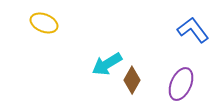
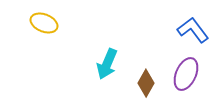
cyan arrow: rotated 36 degrees counterclockwise
brown diamond: moved 14 px right, 3 px down
purple ellipse: moved 5 px right, 10 px up
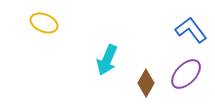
blue L-shape: moved 2 px left
cyan arrow: moved 4 px up
purple ellipse: rotated 20 degrees clockwise
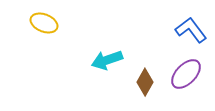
cyan arrow: rotated 48 degrees clockwise
brown diamond: moved 1 px left, 1 px up
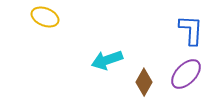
yellow ellipse: moved 1 px right, 6 px up
blue L-shape: rotated 40 degrees clockwise
brown diamond: moved 1 px left
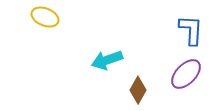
brown diamond: moved 6 px left, 8 px down
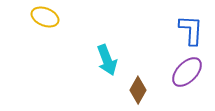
cyan arrow: rotated 92 degrees counterclockwise
purple ellipse: moved 1 px right, 2 px up
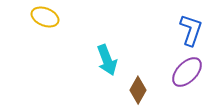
blue L-shape: rotated 16 degrees clockwise
